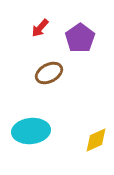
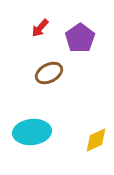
cyan ellipse: moved 1 px right, 1 px down
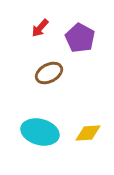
purple pentagon: rotated 8 degrees counterclockwise
cyan ellipse: moved 8 px right; rotated 21 degrees clockwise
yellow diamond: moved 8 px left, 7 px up; rotated 20 degrees clockwise
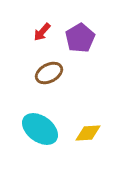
red arrow: moved 2 px right, 4 px down
purple pentagon: rotated 12 degrees clockwise
cyan ellipse: moved 3 px up; rotated 21 degrees clockwise
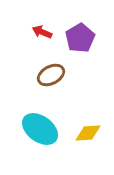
red arrow: rotated 72 degrees clockwise
brown ellipse: moved 2 px right, 2 px down
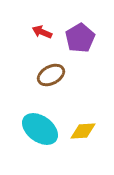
yellow diamond: moved 5 px left, 2 px up
